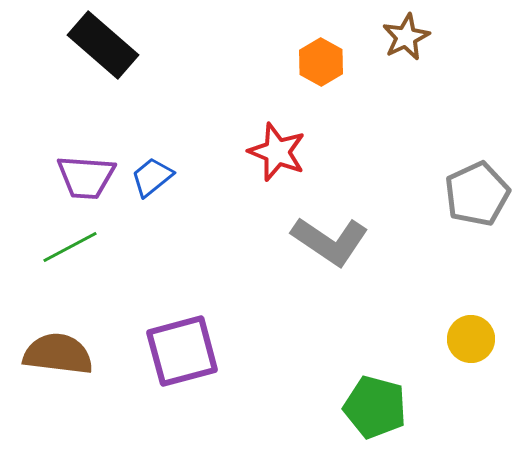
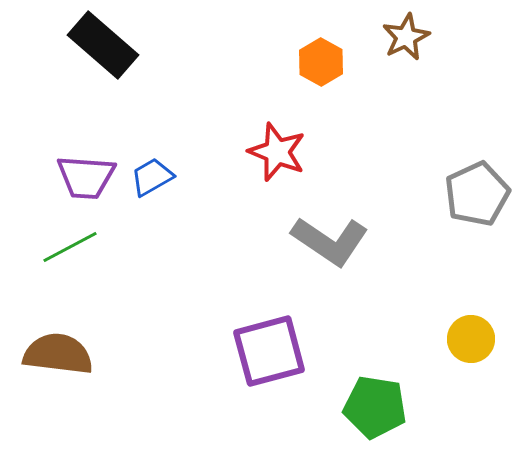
blue trapezoid: rotated 9 degrees clockwise
purple square: moved 87 px right
green pentagon: rotated 6 degrees counterclockwise
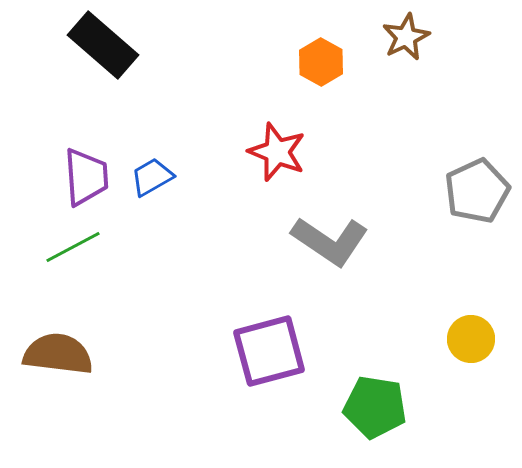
purple trapezoid: rotated 98 degrees counterclockwise
gray pentagon: moved 3 px up
green line: moved 3 px right
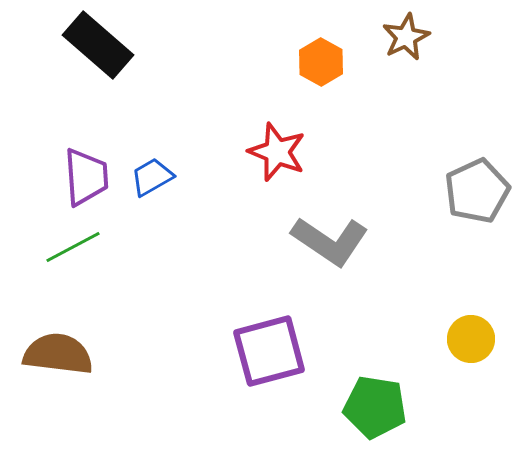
black rectangle: moved 5 px left
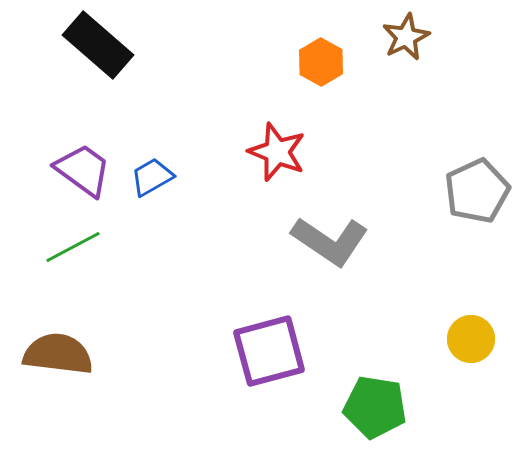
purple trapezoid: moved 3 px left, 7 px up; rotated 50 degrees counterclockwise
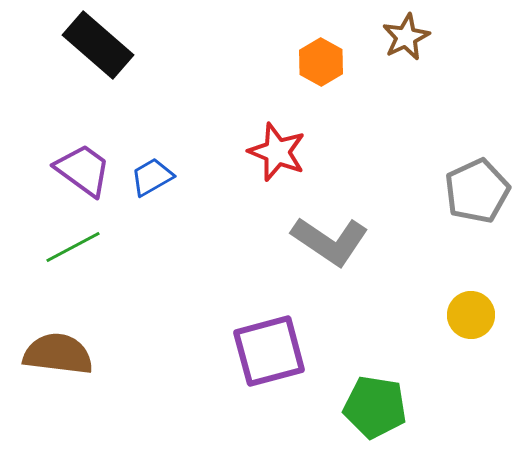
yellow circle: moved 24 px up
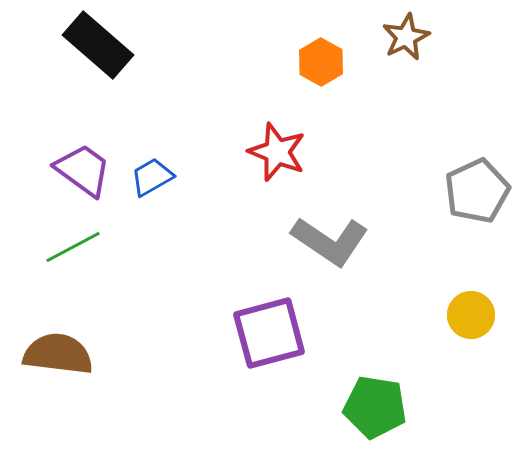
purple square: moved 18 px up
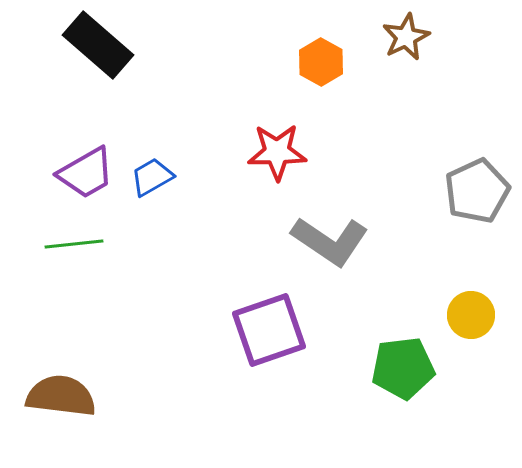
red star: rotated 22 degrees counterclockwise
purple trapezoid: moved 3 px right, 3 px down; rotated 114 degrees clockwise
green line: moved 1 px right, 3 px up; rotated 22 degrees clockwise
purple square: moved 3 px up; rotated 4 degrees counterclockwise
brown semicircle: moved 3 px right, 42 px down
green pentagon: moved 28 px right, 39 px up; rotated 16 degrees counterclockwise
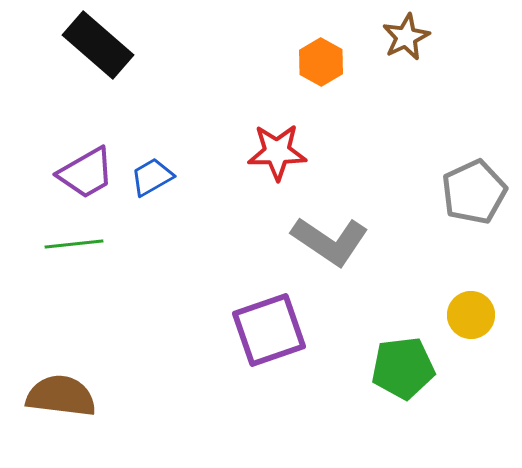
gray pentagon: moved 3 px left, 1 px down
